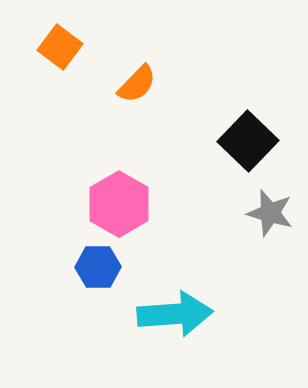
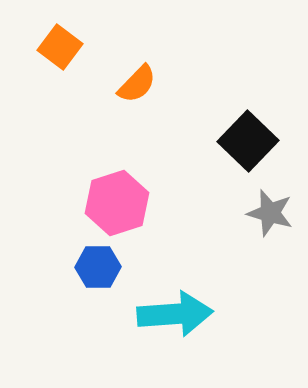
pink hexagon: moved 2 px left, 1 px up; rotated 12 degrees clockwise
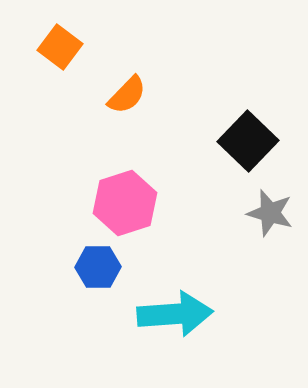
orange semicircle: moved 10 px left, 11 px down
pink hexagon: moved 8 px right
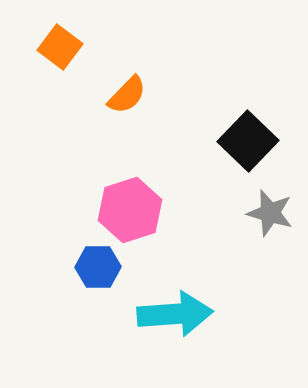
pink hexagon: moved 5 px right, 7 px down
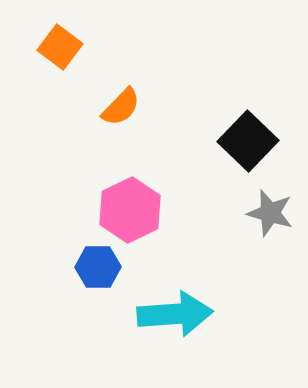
orange semicircle: moved 6 px left, 12 px down
pink hexagon: rotated 8 degrees counterclockwise
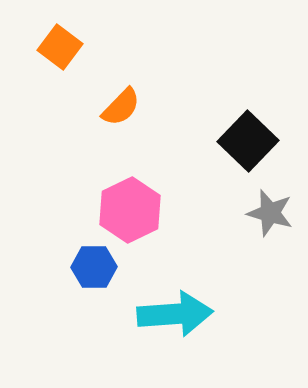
blue hexagon: moved 4 px left
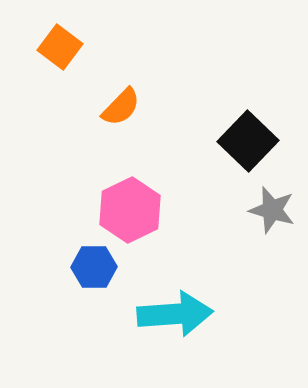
gray star: moved 2 px right, 3 px up
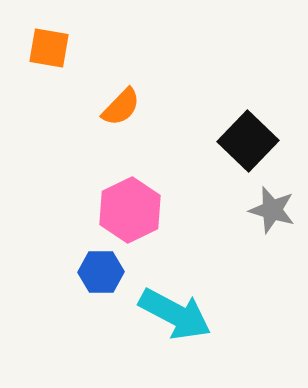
orange square: moved 11 px left, 1 px down; rotated 27 degrees counterclockwise
blue hexagon: moved 7 px right, 5 px down
cyan arrow: rotated 32 degrees clockwise
